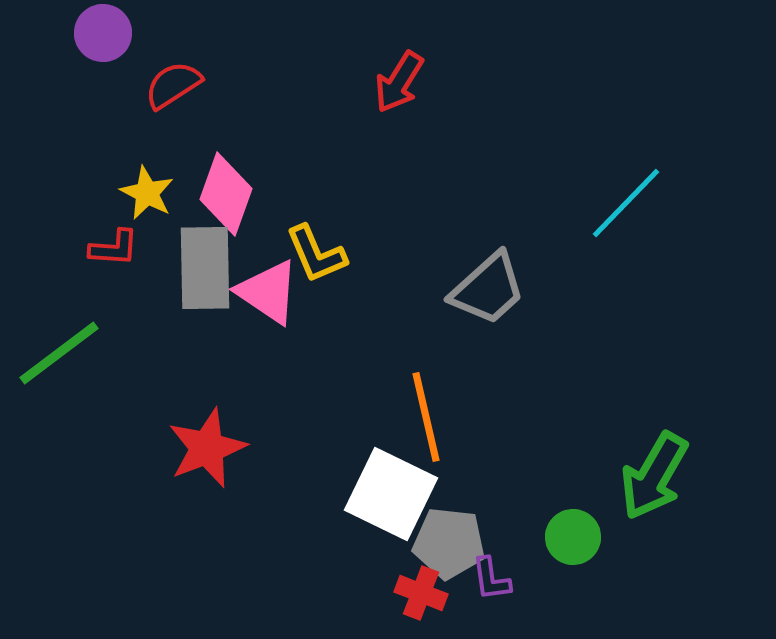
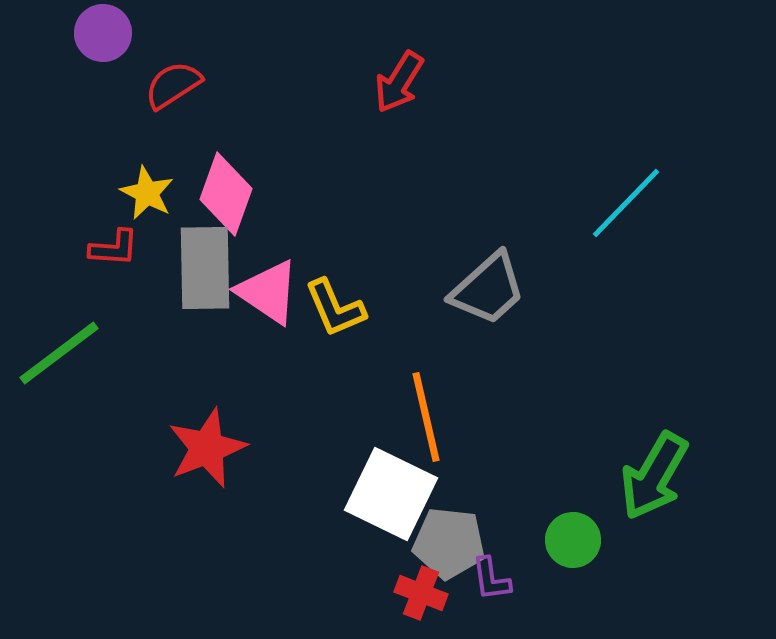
yellow L-shape: moved 19 px right, 54 px down
green circle: moved 3 px down
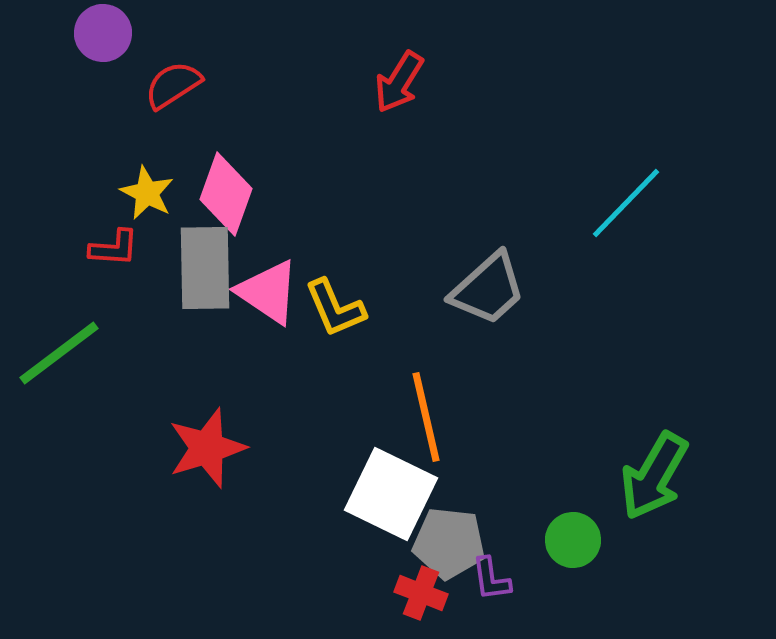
red star: rotated 4 degrees clockwise
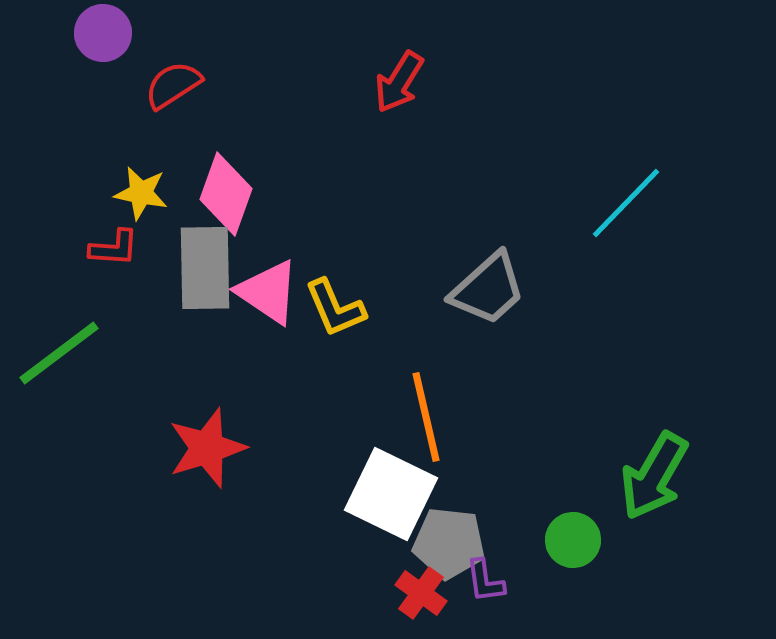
yellow star: moved 6 px left; rotated 16 degrees counterclockwise
purple L-shape: moved 6 px left, 2 px down
red cross: rotated 15 degrees clockwise
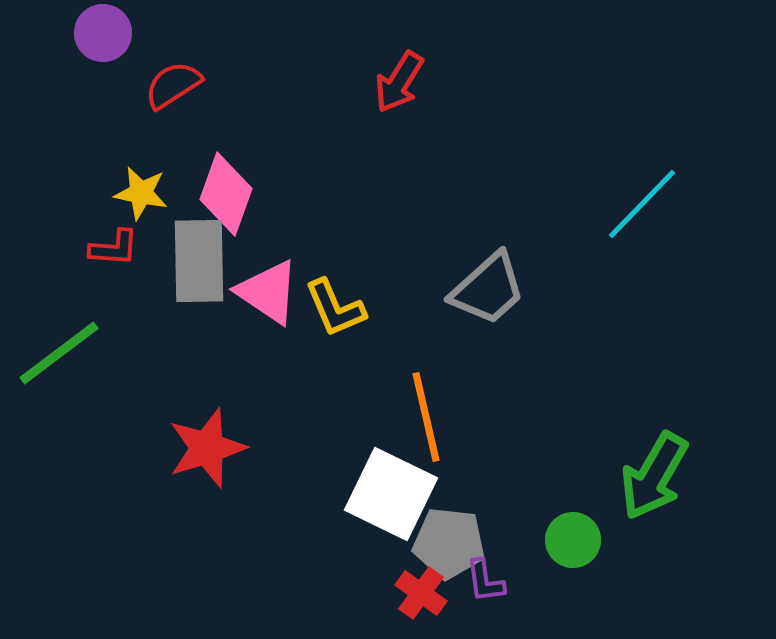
cyan line: moved 16 px right, 1 px down
gray rectangle: moved 6 px left, 7 px up
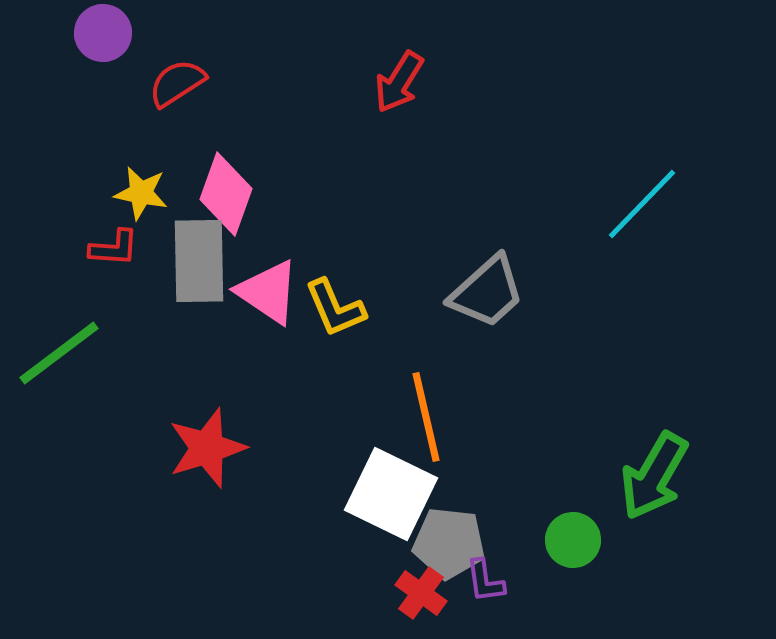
red semicircle: moved 4 px right, 2 px up
gray trapezoid: moved 1 px left, 3 px down
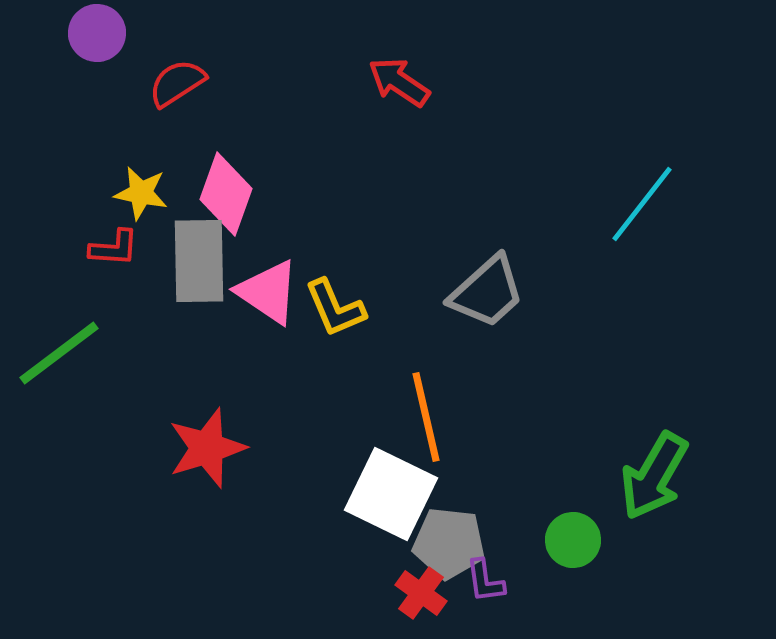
purple circle: moved 6 px left
red arrow: rotated 92 degrees clockwise
cyan line: rotated 6 degrees counterclockwise
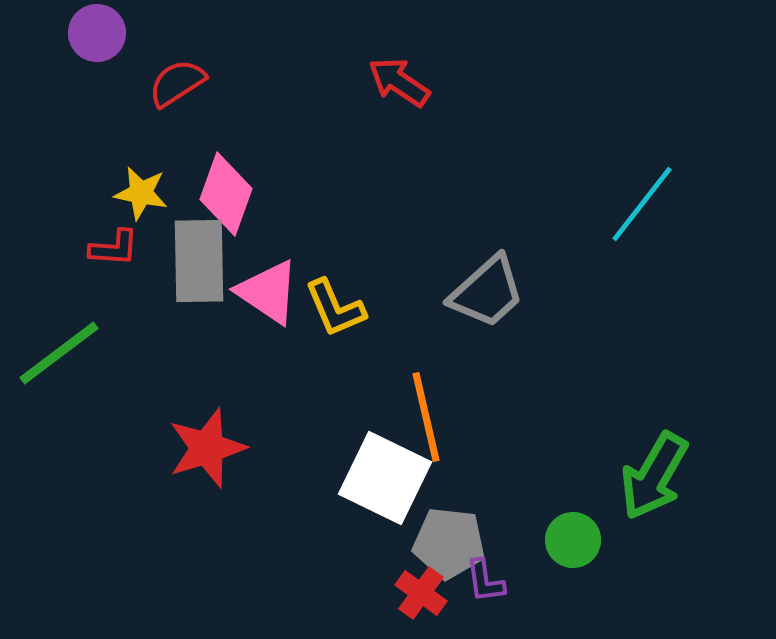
white square: moved 6 px left, 16 px up
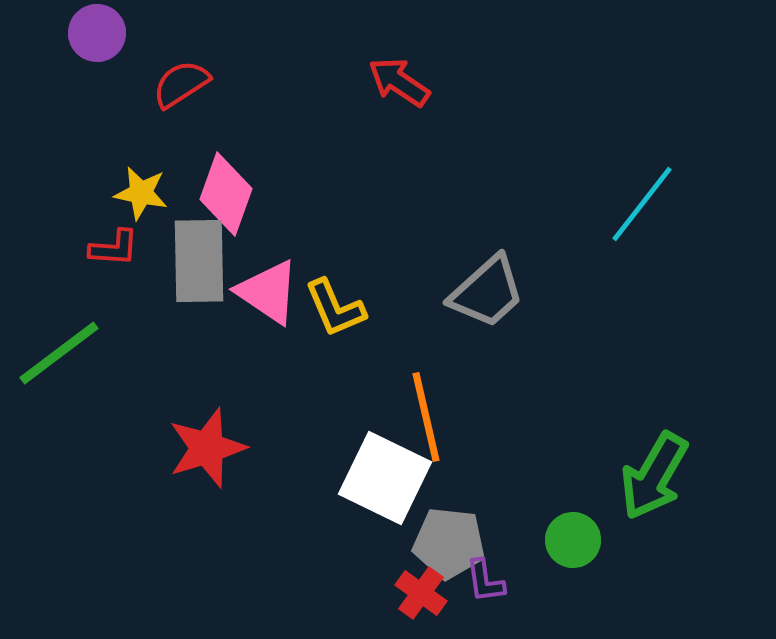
red semicircle: moved 4 px right, 1 px down
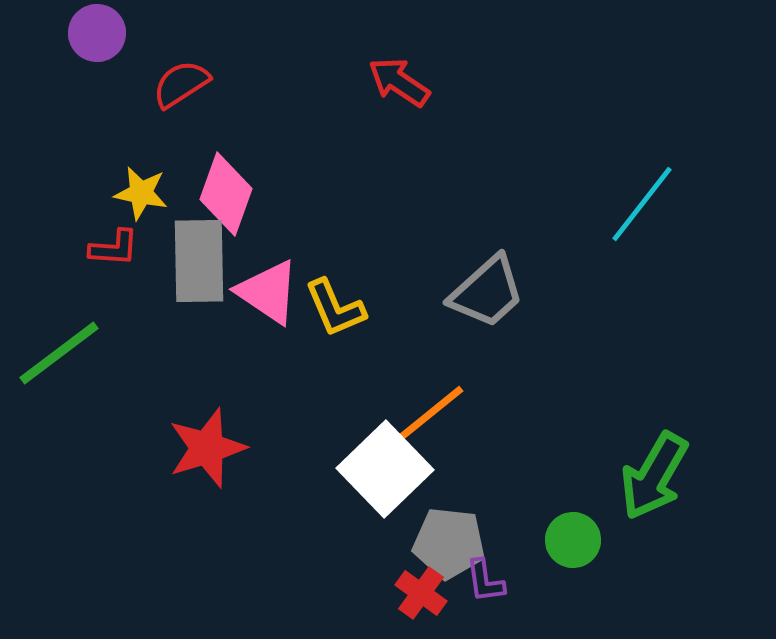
orange line: rotated 64 degrees clockwise
white square: moved 9 px up; rotated 20 degrees clockwise
